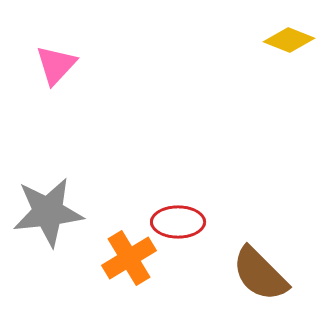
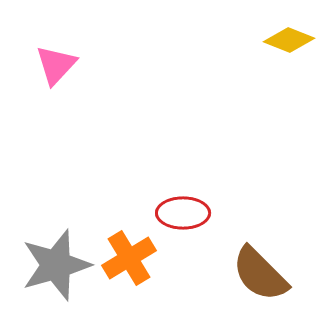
gray star: moved 8 px right, 53 px down; rotated 10 degrees counterclockwise
red ellipse: moved 5 px right, 9 px up
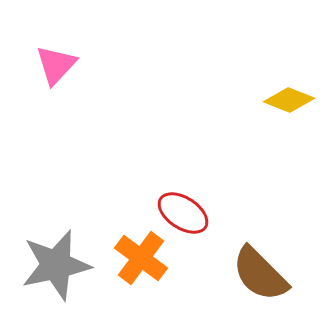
yellow diamond: moved 60 px down
red ellipse: rotated 33 degrees clockwise
orange cross: moved 12 px right; rotated 22 degrees counterclockwise
gray star: rotated 4 degrees clockwise
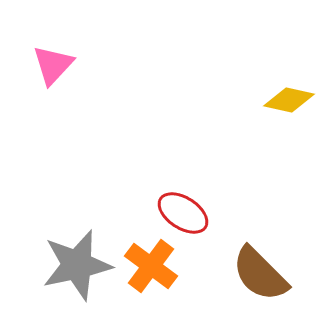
pink triangle: moved 3 px left
yellow diamond: rotated 9 degrees counterclockwise
orange cross: moved 10 px right, 8 px down
gray star: moved 21 px right
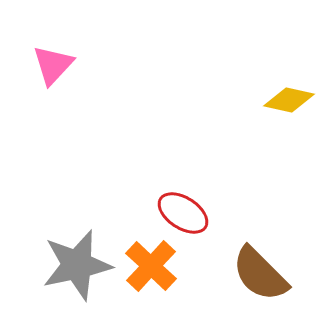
orange cross: rotated 6 degrees clockwise
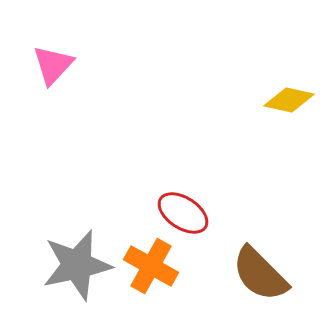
orange cross: rotated 14 degrees counterclockwise
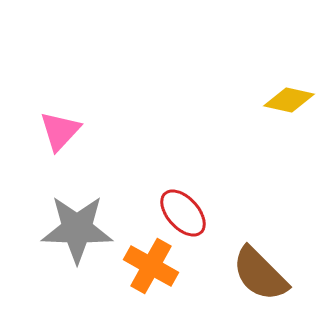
pink triangle: moved 7 px right, 66 px down
red ellipse: rotated 15 degrees clockwise
gray star: moved 36 px up; rotated 14 degrees clockwise
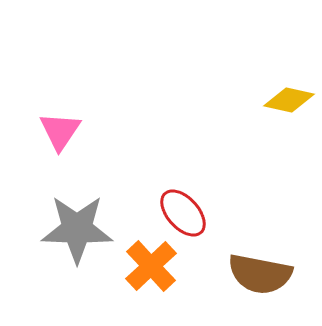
pink triangle: rotated 9 degrees counterclockwise
orange cross: rotated 18 degrees clockwise
brown semicircle: rotated 34 degrees counterclockwise
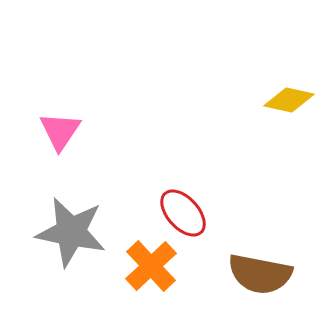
gray star: moved 6 px left, 3 px down; rotated 10 degrees clockwise
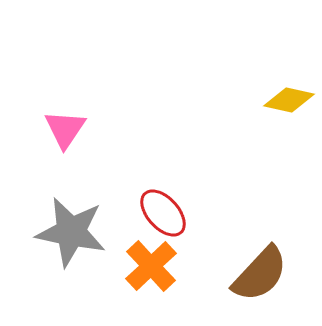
pink triangle: moved 5 px right, 2 px up
red ellipse: moved 20 px left
brown semicircle: rotated 58 degrees counterclockwise
